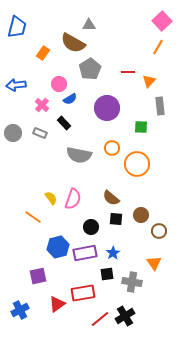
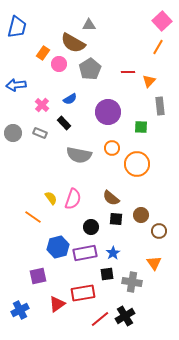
pink circle at (59, 84): moved 20 px up
purple circle at (107, 108): moved 1 px right, 4 px down
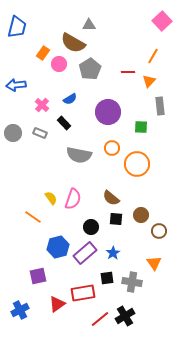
orange line at (158, 47): moved 5 px left, 9 px down
purple rectangle at (85, 253): rotated 30 degrees counterclockwise
black square at (107, 274): moved 4 px down
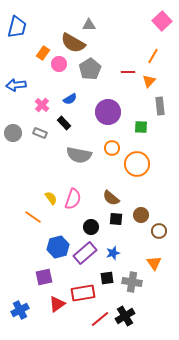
blue star at (113, 253): rotated 16 degrees clockwise
purple square at (38, 276): moved 6 px right, 1 px down
